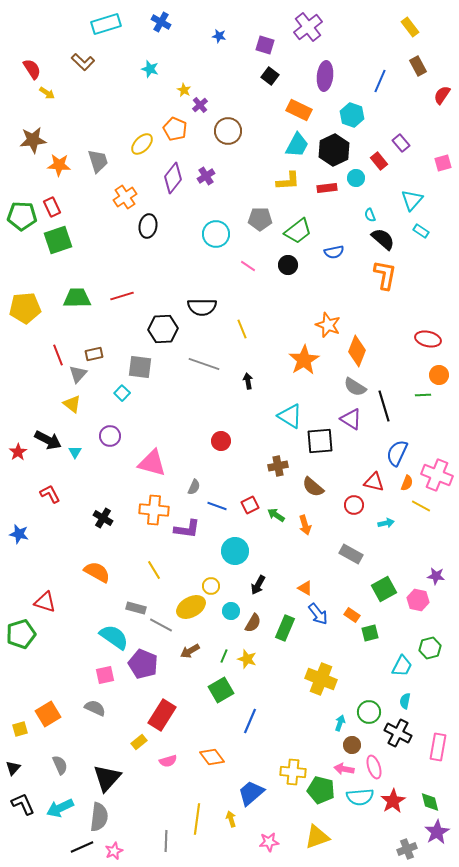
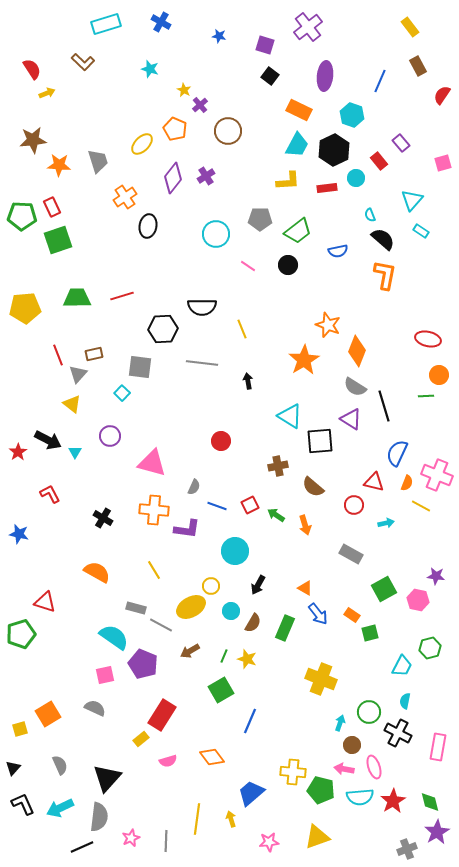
yellow arrow at (47, 93): rotated 56 degrees counterclockwise
blue semicircle at (334, 252): moved 4 px right, 1 px up
gray line at (204, 364): moved 2 px left, 1 px up; rotated 12 degrees counterclockwise
green line at (423, 395): moved 3 px right, 1 px down
yellow rectangle at (139, 742): moved 2 px right, 3 px up
pink star at (114, 851): moved 17 px right, 13 px up
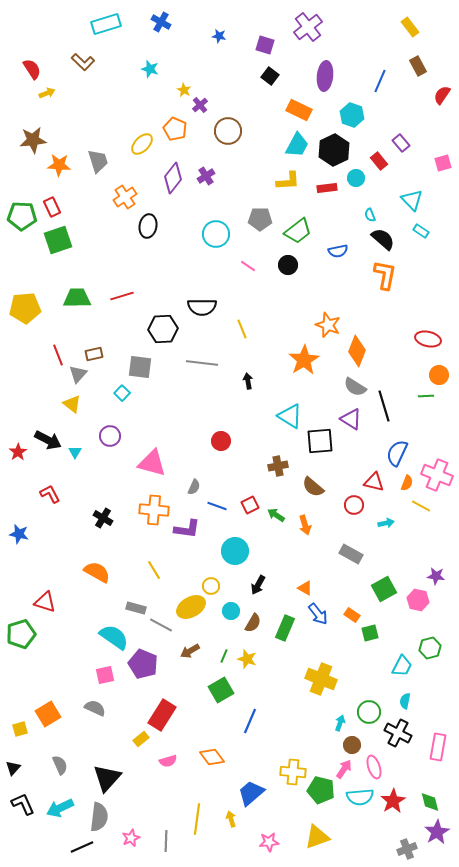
cyan triangle at (412, 200): rotated 25 degrees counterclockwise
pink arrow at (344, 769): rotated 114 degrees clockwise
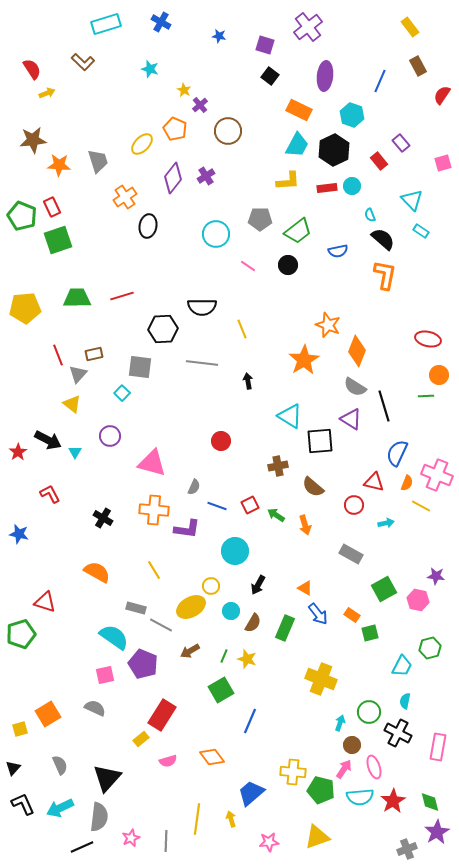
cyan circle at (356, 178): moved 4 px left, 8 px down
green pentagon at (22, 216): rotated 20 degrees clockwise
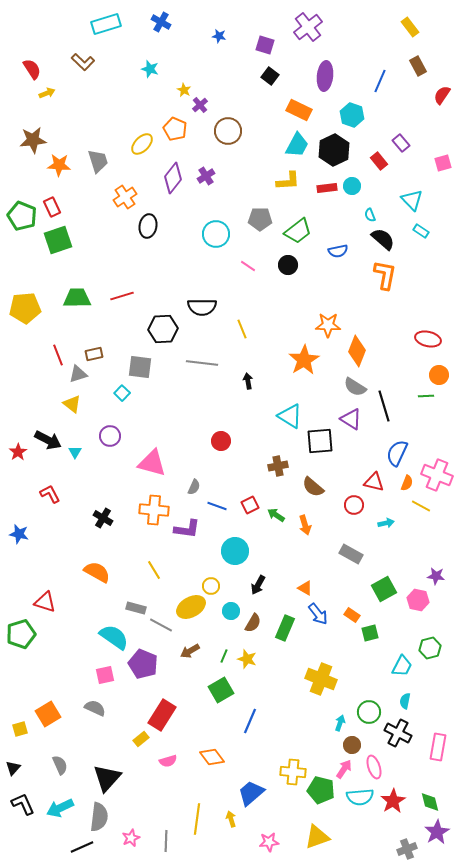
orange star at (328, 325): rotated 20 degrees counterclockwise
gray triangle at (78, 374): rotated 30 degrees clockwise
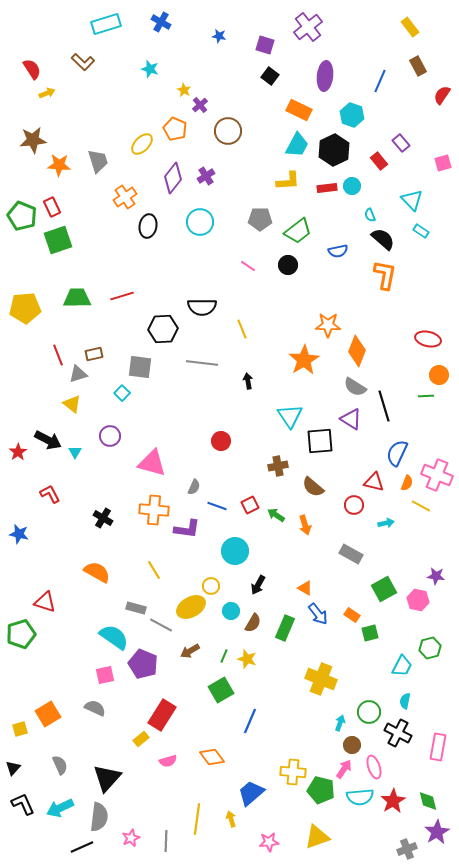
cyan circle at (216, 234): moved 16 px left, 12 px up
cyan triangle at (290, 416): rotated 24 degrees clockwise
green diamond at (430, 802): moved 2 px left, 1 px up
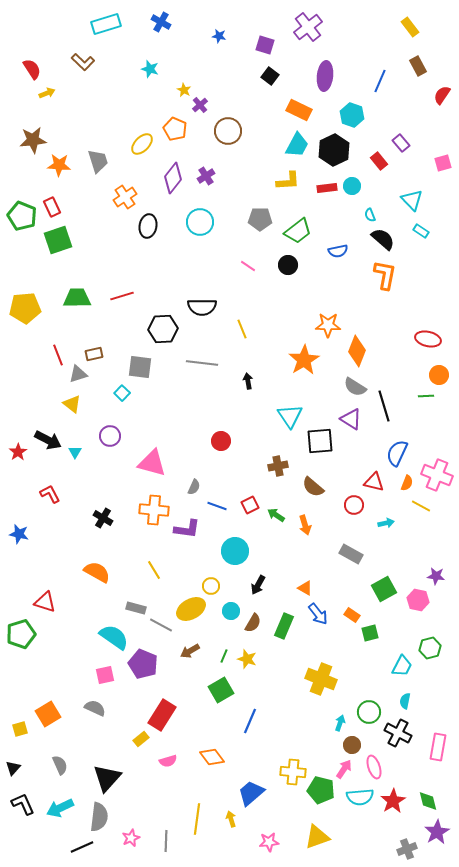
yellow ellipse at (191, 607): moved 2 px down
green rectangle at (285, 628): moved 1 px left, 2 px up
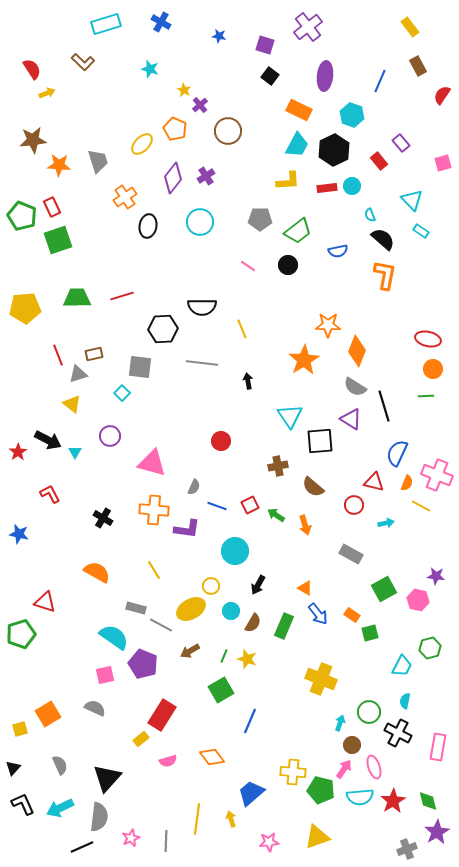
orange circle at (439, 375): moved 6 px left, 6 px up
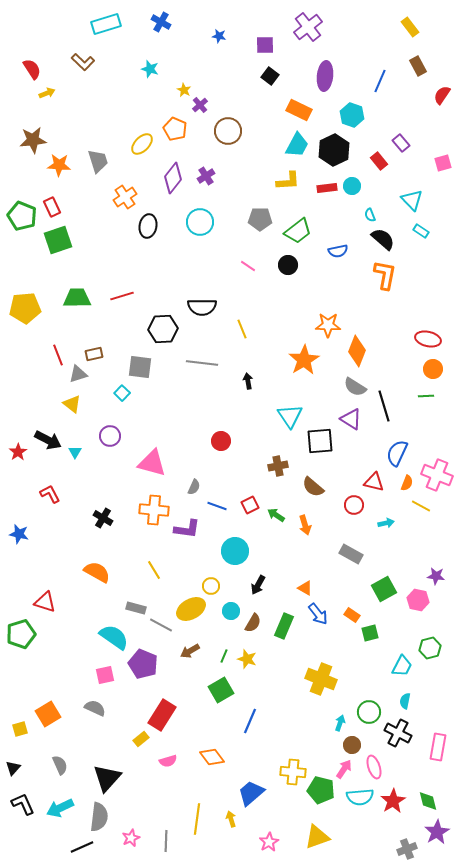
purple square at (265, 45): rotated 18 degrees counterclockwise
pink star at (269, 842): rotated 24 degrees counterclockwise
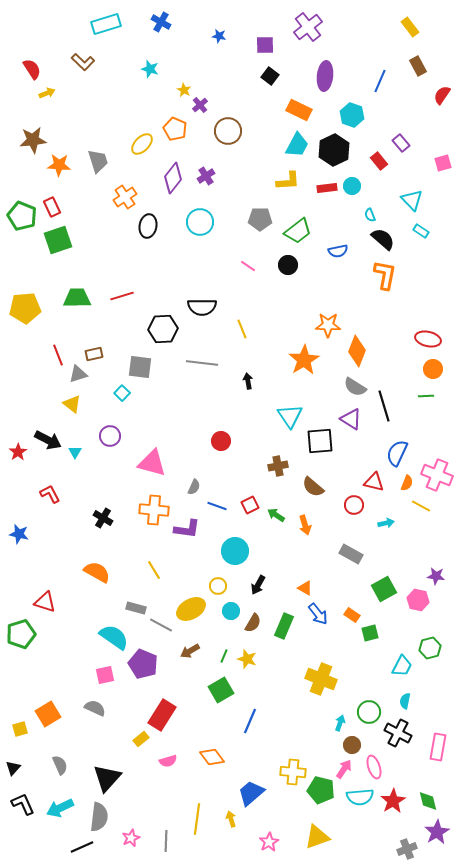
yellow circle at (211, 586): moved 7 px right
